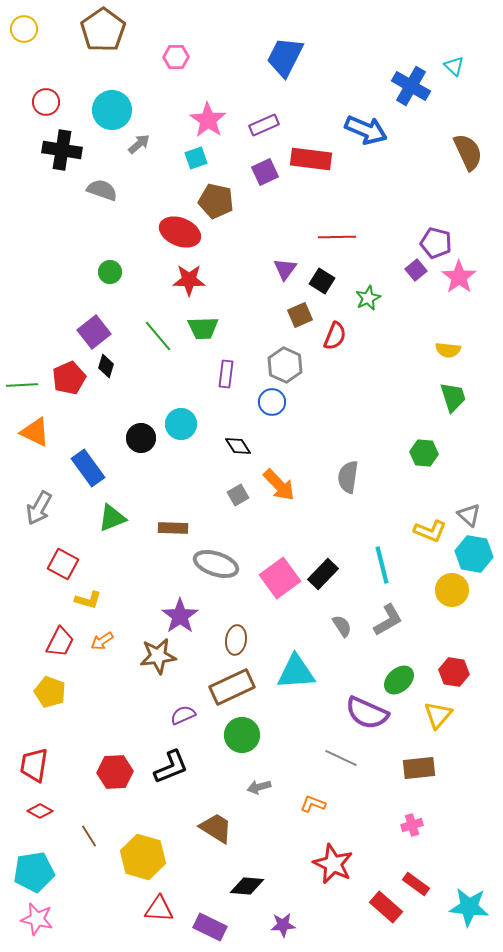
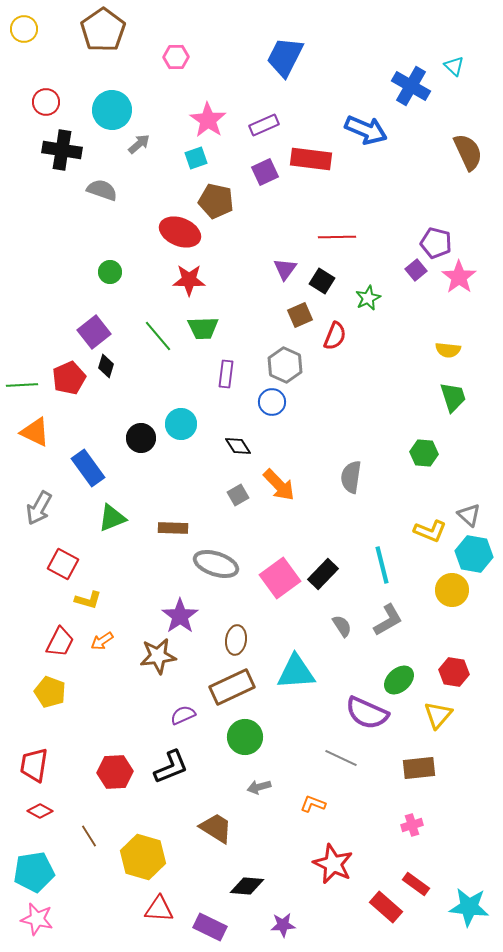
gray semicircle at (348, 477): moved 3 px right
green circle at (242, 735): moved 3 px right, 2 px down
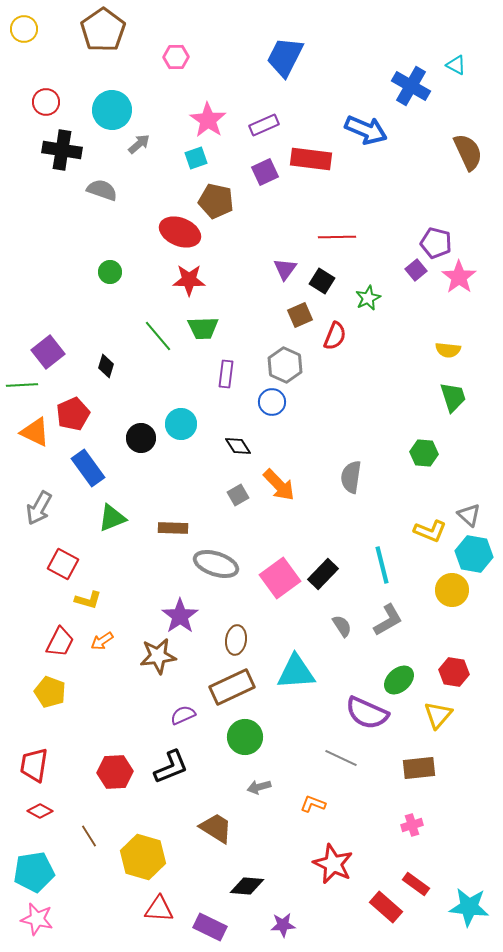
cyan triangle at (454, 66): moved 2 px right, 1 px up; rotated 15 degrees counterclockwise
purple square at (94, 332): moved 46 px left, 20 px down
red pentagon at (69, 378): moved 4 px right, 36 px down
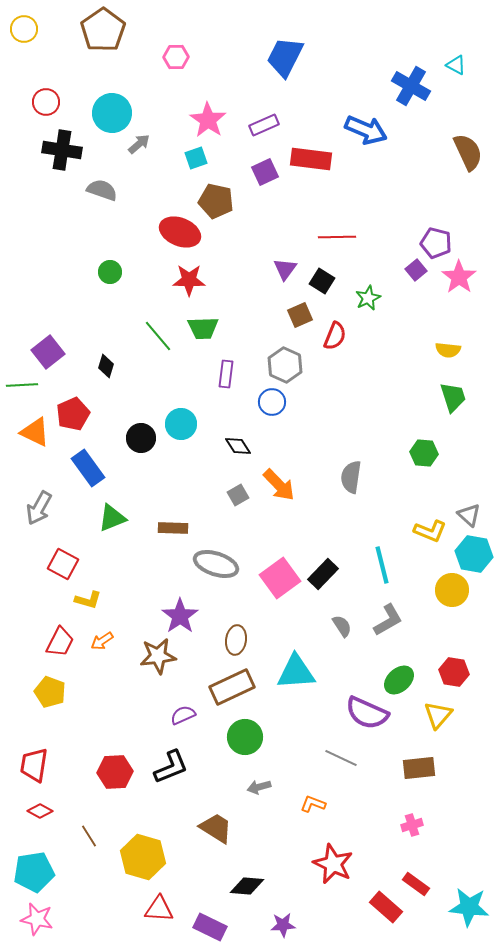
cyan circle at (112, 110): moved 3 px down
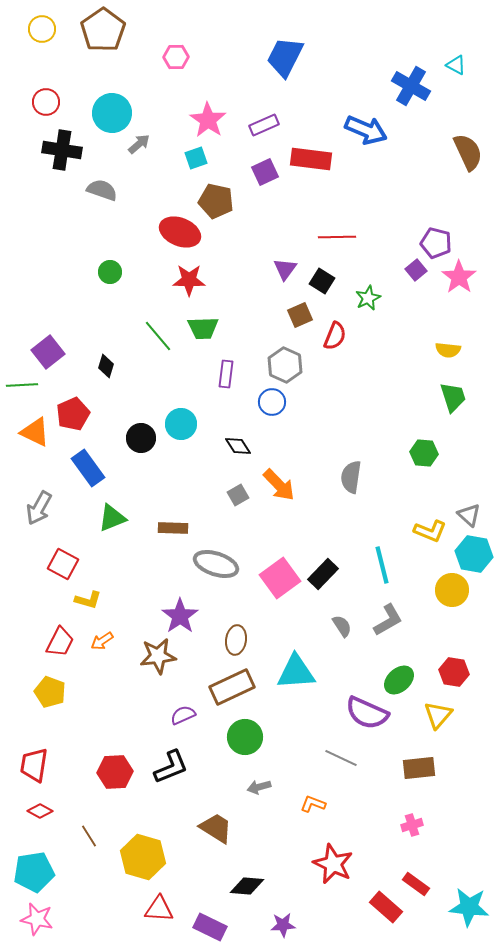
yellow circle at (24, 29): moved 18 px right
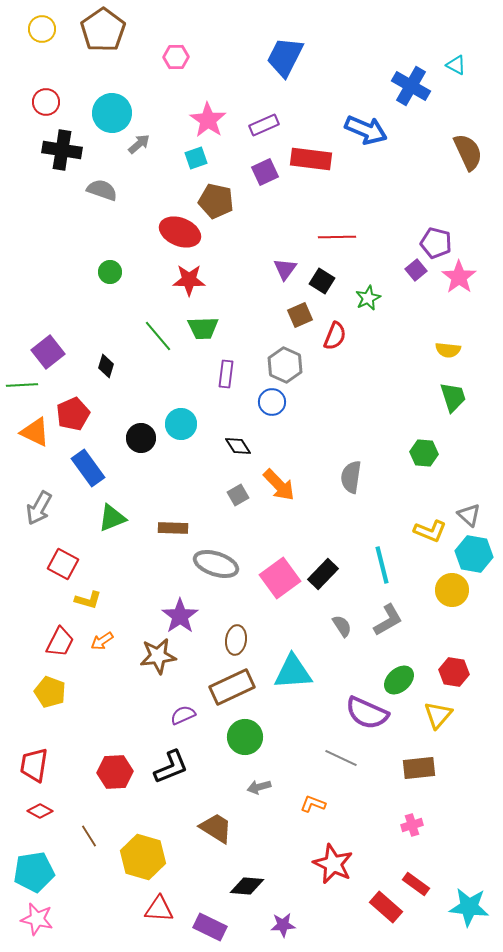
cyan triangle at (296, 672): moved 3 px left
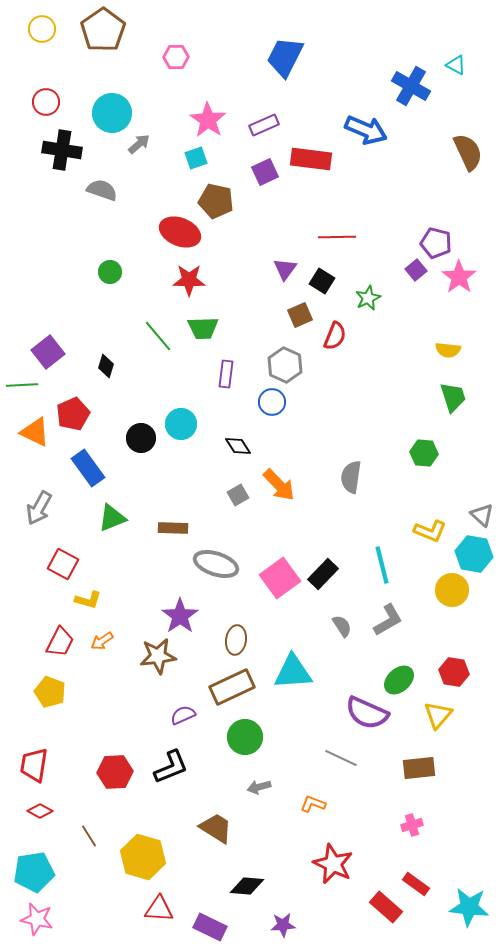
gray triangle at (469, 515): moved 13 px right
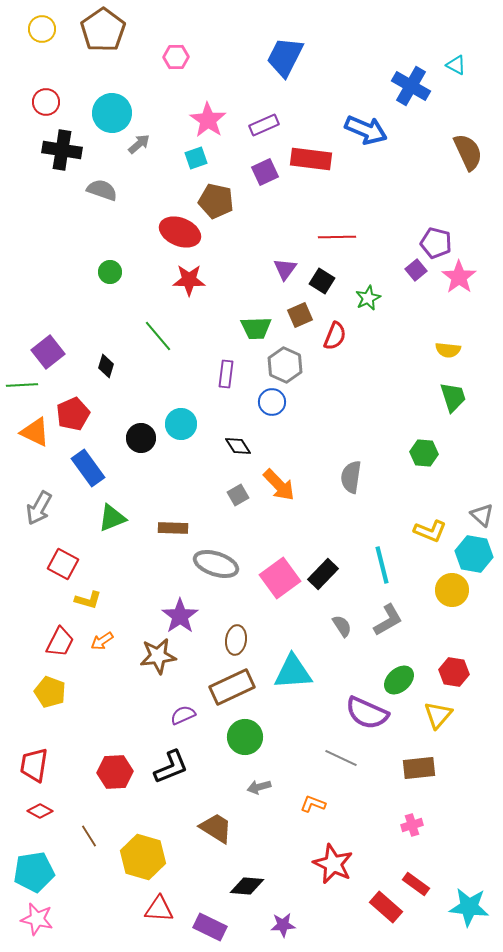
green trapezoid at (203, 328): moved 53 px right
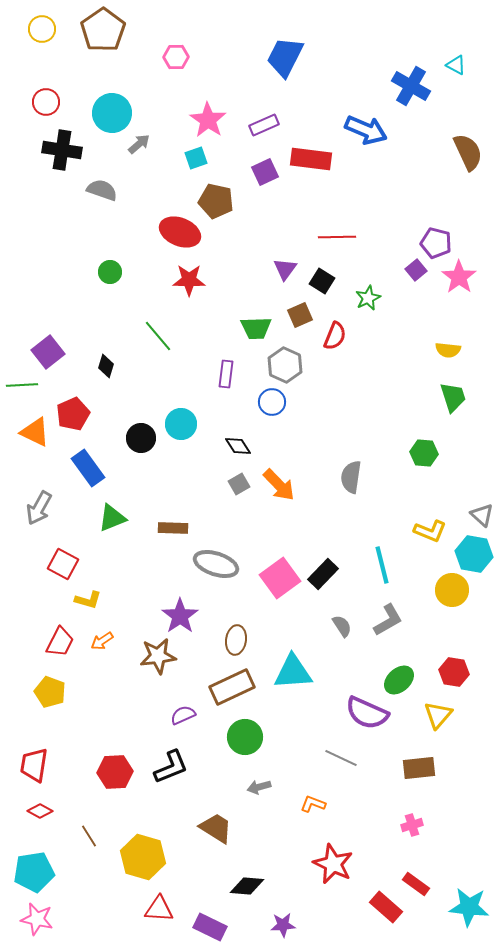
gray square at (238, 495): moved 1 px right, 11 px up
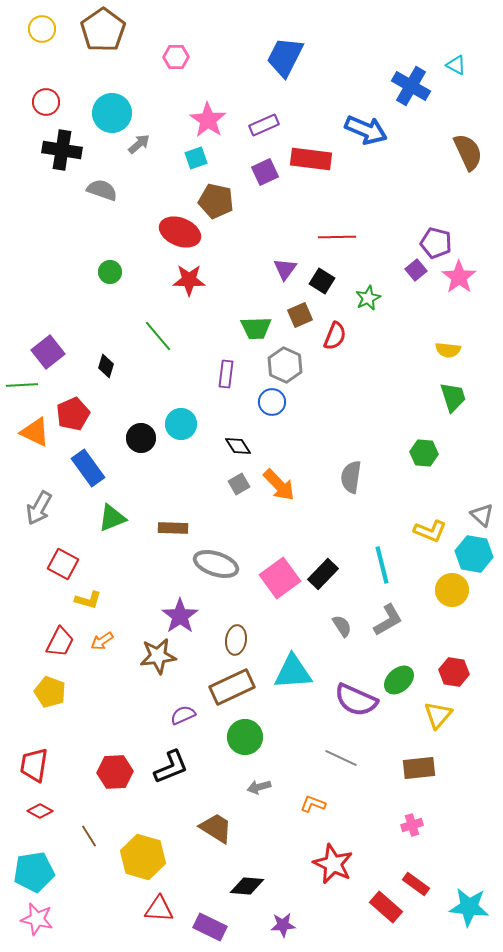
purple semicircle at (367, 713): moved 11 px left, 13 px up
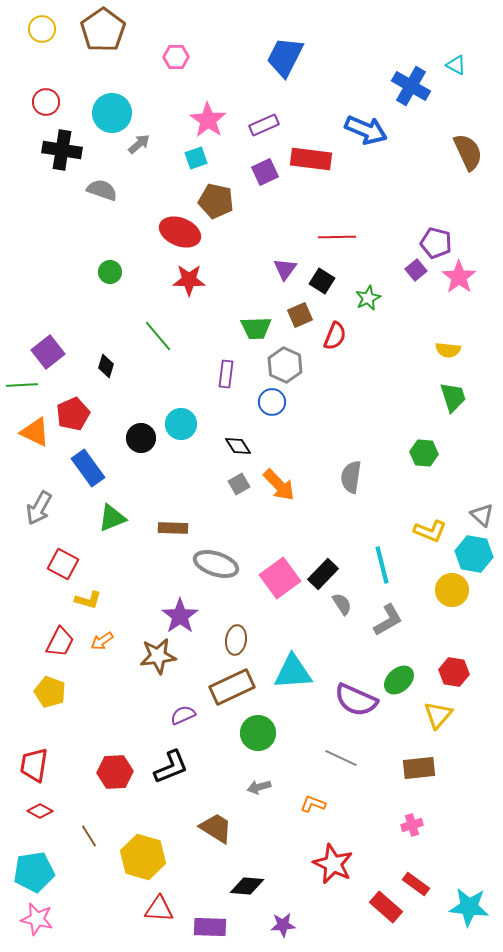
gray semicircle at (342, 626): moved 22 px up
green circle at (245, 737): moved 13 px right, 4 px up
purple rectangle at (210, 927): rotated 24 degrees counterclockwise
